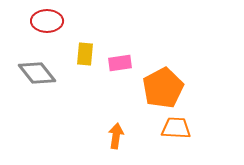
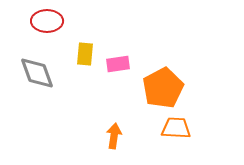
pink rectangle: moved 2 px left, 1 px down
gray diamond: rotated 18 degrees clockwise
orange arrow: moved 2 px left
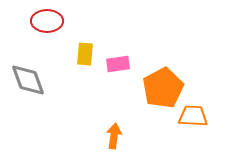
gray diamond: moved 9 px left, 7 px down
orange trapezoid: moved 17 px right, 12 px up
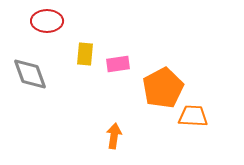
gray diamond: moved 2 px right, 6 px up
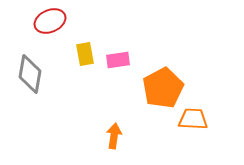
red ellipse: moved 3 px right; rotated 24 degrees counterclockwise
yellow rectangle: rotated 15 degrees counterclockwise
pink rectangle: moved 4 px up
gray diamond: rotated 30 degrees clockwise
orange trapezoid: moved 3 px down
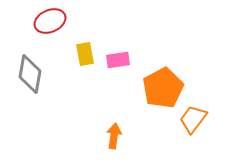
orange trapezoid: rotated 56 degrees counterclockwise
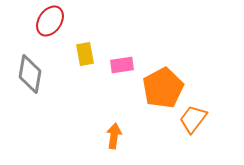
red ellipse: rotated 32 degrees counterclockwise
pink rectangle: moved 4 px right, 5 px down
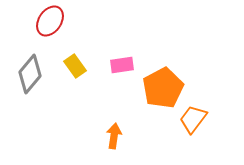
yellow rectangle: moved 10 px left, 12 px down; rotated 25 degrees counterclockwise
gray diamond: rotated 30 degrees clockwise
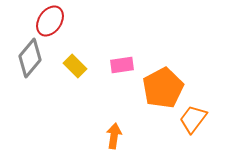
yellow rectangle: rotated 10 degrees counterclockwise
gray diamond: moved 16 px up
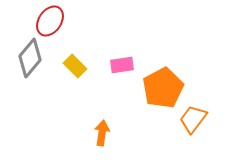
orange arrow: moved 12 px left, 3 px up
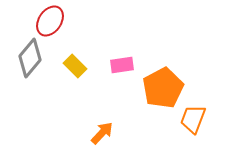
orange trapezoid: rotated 16 degrees counterclockwise
orange arrow: rotated 35 degrees clockwise
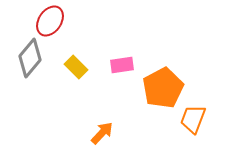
yellow rectangle: moved 1 px right, 1 px down
